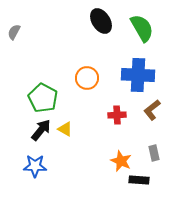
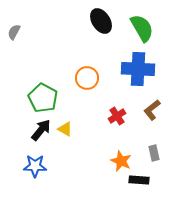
blue cross: moved 6 px up
red cross: moved 1 px down; rotated 30 degrees counterclockwise
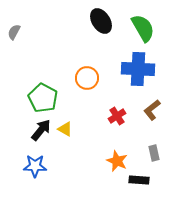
green semicircle: moved 1 px right
orange star: moved 4 px left
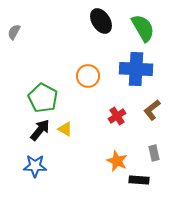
blue cross: moved 2 px left
orange circle: moved 1 px right, 2 px up
black arrow: moved 1 px left
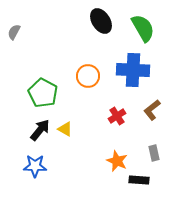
blue cross: moved 3 px left, 1 px down
green pentagon: moved 5 px up
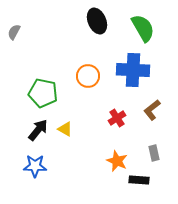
black ellipse: moved 4 px left; rotated 10 degrees clockwise
green pentagon: rotated 16 degrees counterclockwise
red cross: moved 2 px down
black arrow: moved 2 px left
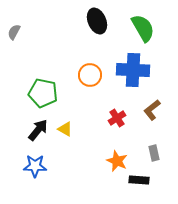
orange circle: moved 2 px right, 1 px up
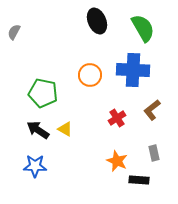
black arrow: rotated 95 degrees counterclockwise
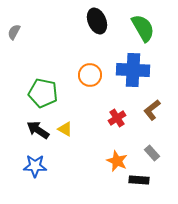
gray rectangle: moved 2 px left; rotated 28 degrees counterclockwise
